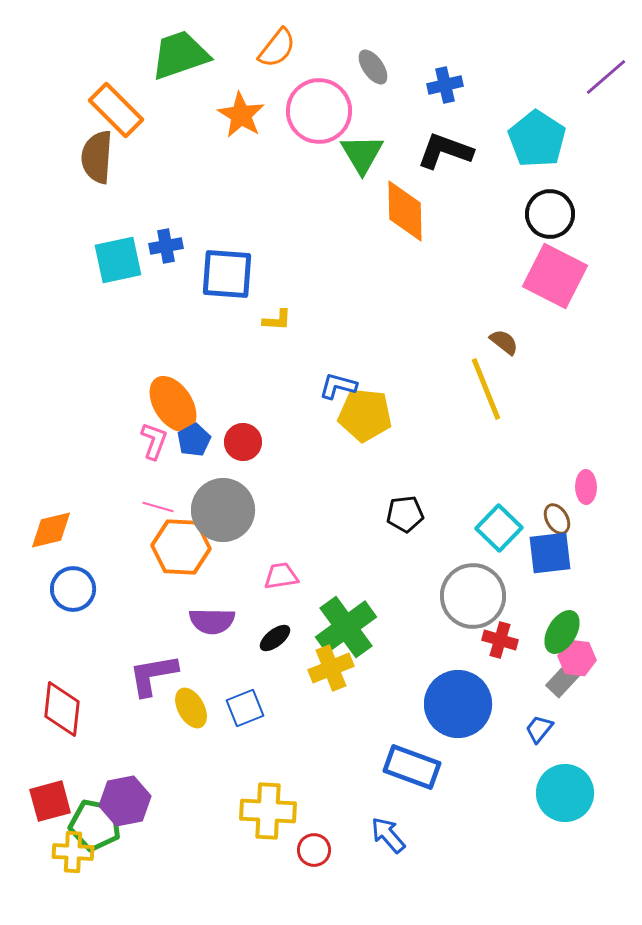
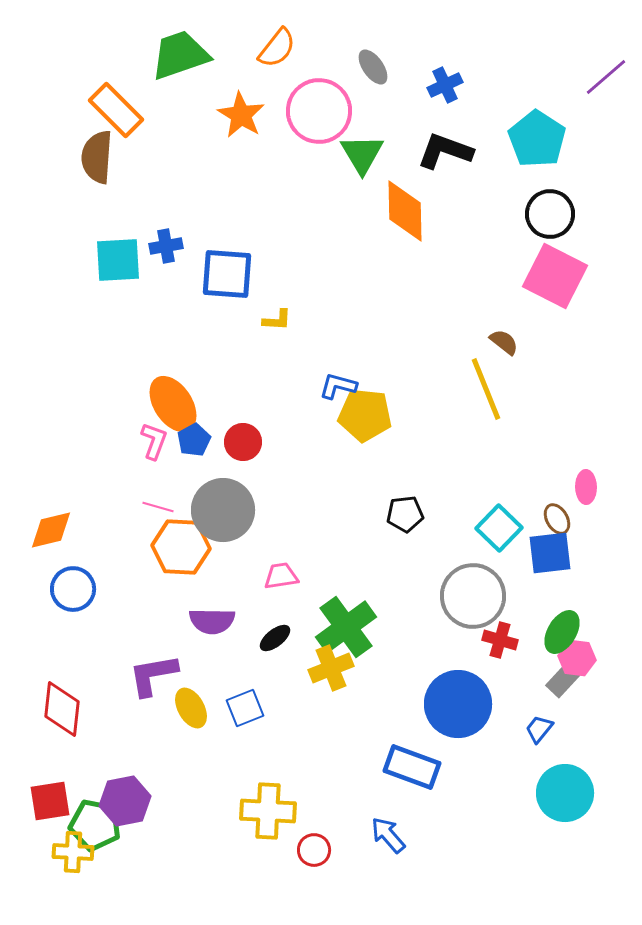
blue cross at (445, 85): rotated 12 degrees counterclockwise
cyan square at (118, 260): rotated 9 degrees clockwise
red square at (50, 801): rotated 6 degrees clockwise
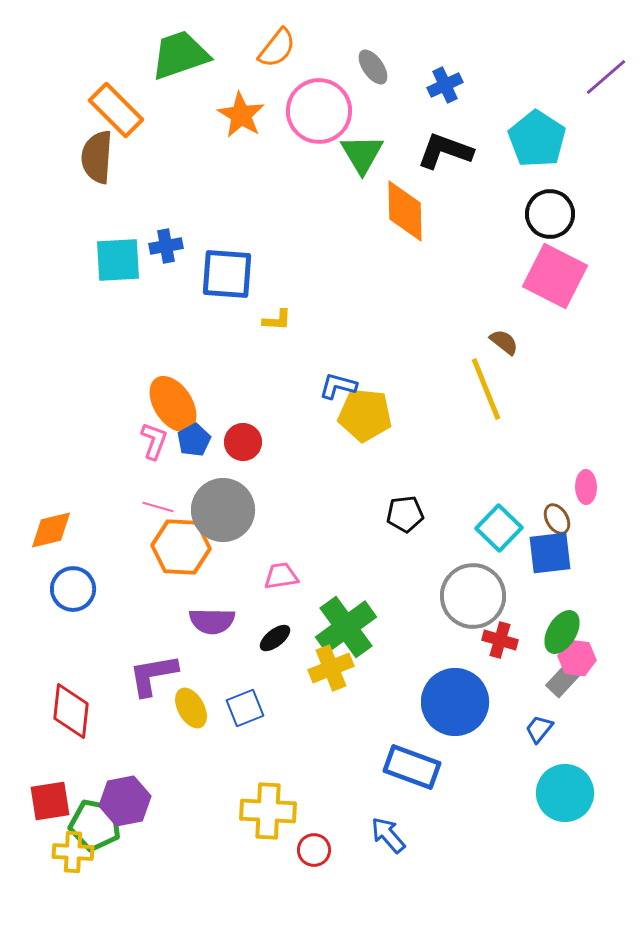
blue circle at (458, 704): moved 3 px left, 2 px up
red diamond at (62, 709): moved 9 px right, 2 px down
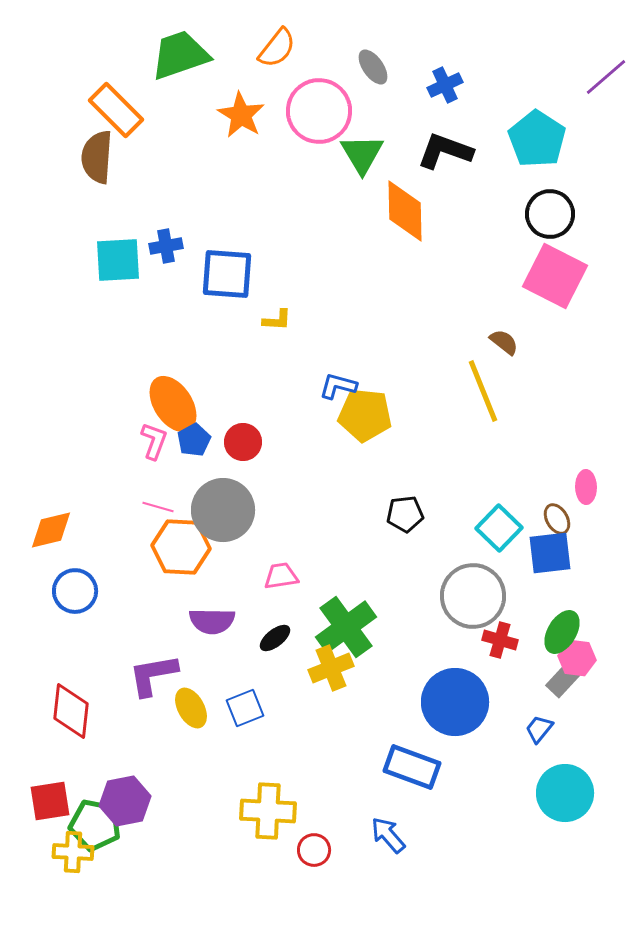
yellow line at (486, 389): moved 3 px left, 2 px down
blue circle at (73, 589): moved 2 px right, 2 px down
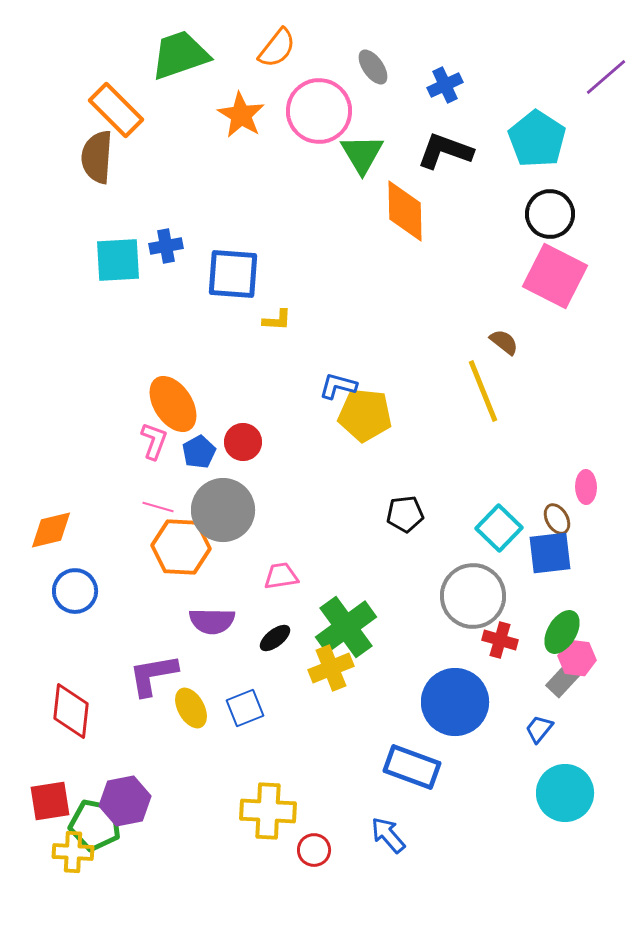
blue square at (227, 274): moved 6 px right
blue pentagon at (194, 440): moved 5 px right, 12 px down
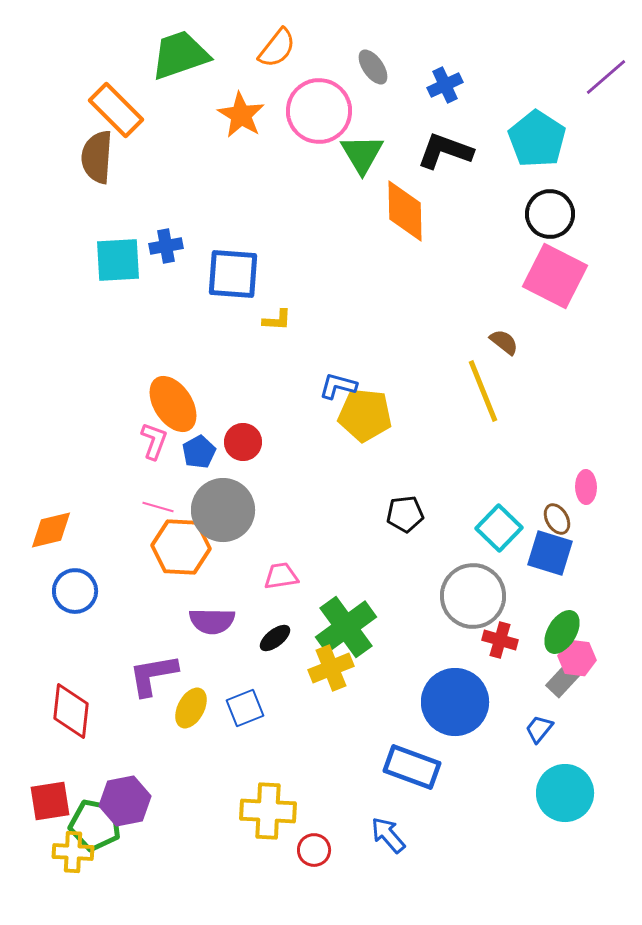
blue square at (550, 553): rotated 24 degrees clockwise
yellow ellipse at (191, 708): rotated 57 degrees clockwise
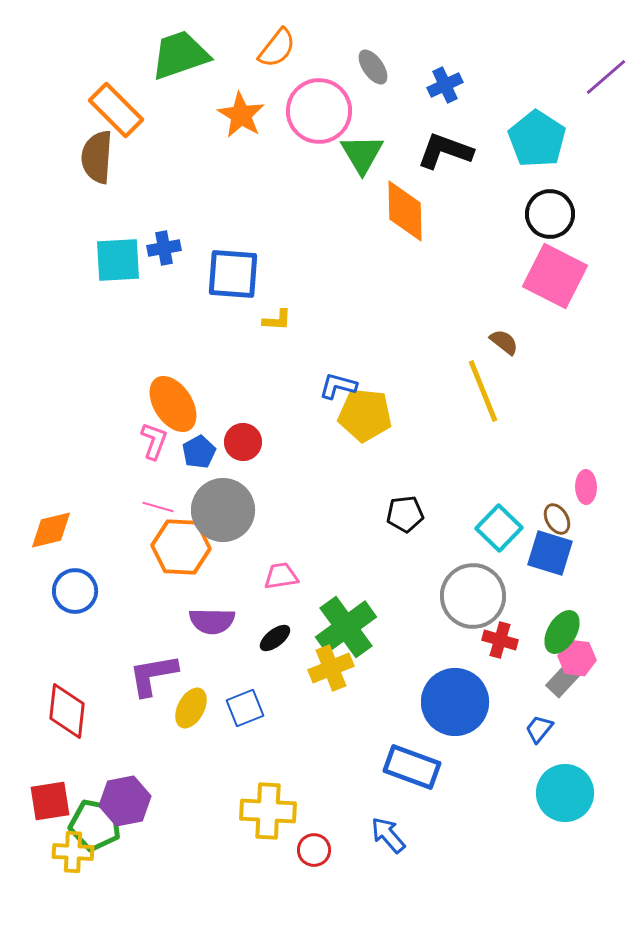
blue cross at (166, 246): moved 2 px left, 2 px down
red diamond at (71, 711): moved 4 px left
